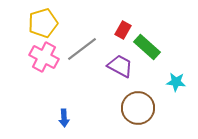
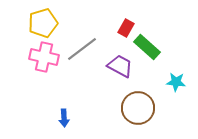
red rectangle: moved 3 px right, 2 px up
pink cross: rotated 16 degrees counterclockwise
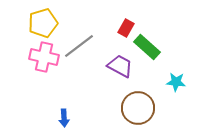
gray line: moved 3 px left, 3 px up
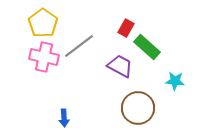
yellow pentagon: rotated 20 degrees counterclockwise
cyan star: moved 1 px left, 1 px up
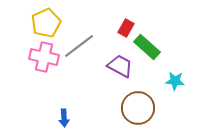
yellow pentagon: moved 3 px right; rotated 12 degrees clockwise
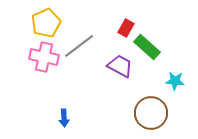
brown circle: moved 13 px right, 5 px down
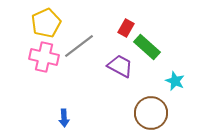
cyan star: rotated 18 degrees clockwise
